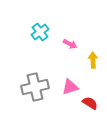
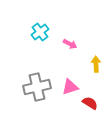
yellow arrow: moved 3 px right, 4 px down
gray cross: moved 2 px right
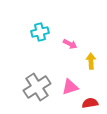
cyan cross: rotated 24 degrees clockwise
yellow arrow: moved 5 px left, 3 px up
gray cross: rotated 20 degrees counterclockwise
red semicircle: rotated 42 degrees counterclockwise
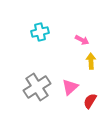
pink arrow: moved 12 px right, 4 px up
pink triangle: rotated 24 degrees counterclockwise
red semicircle: moved 2 px up; rotated 49 degrees counterclockwise
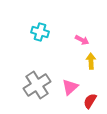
cyan cross: rotated 30 degrees clockwise
gray cross: moved 2 px up
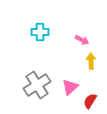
cyan cross: rotated 18 degrees counterclockwise
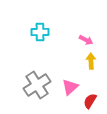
pink arrow: moved 4 px right
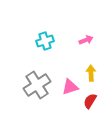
cyan cross: moved 5 px right, 9 px down; rotated 18 degrees counterclockwise
pink arrow: rotated 48 degrees counterclockwise
yellow arrow: moved 12 px down
pink triangle: rotated 24 degrees clockwise
